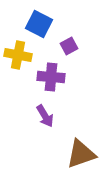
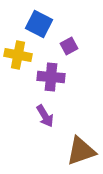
brown triangle: moved 3 px up
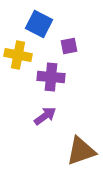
purple square: rotated 18 degrees clockwise
purple arrow: rotated 95 degrees counterclockwise
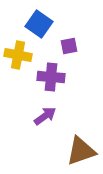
blue square: rotated 8 degrees clockwise
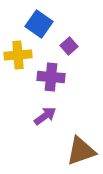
purple square: rotated 30 degrees counterclockwise
yellow cross: rotated 16 degrees counterclockwise
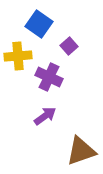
yellow cross: moved 1 px down
purple cross: moved 2 px left; rotated 20 degrees clockwise
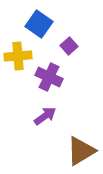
brown triangle: rotated 12 degrees counterclockwise
